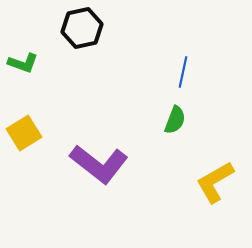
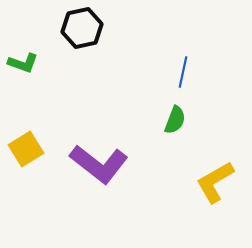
yellow square: moved 2 px right, 16 px down
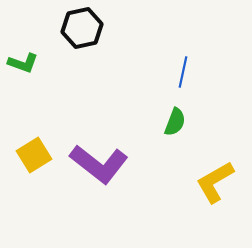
green semicircle: moved 2 px down
yellow square: moved 8 px right, 6 px down
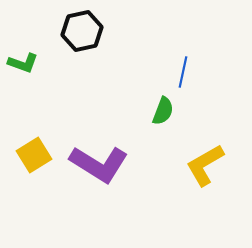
black hexagon: moved 3 px down
green semicircle: moved 12 px left, 11 px up
purple L-shape: rotated 6 degrees counterclockwise
yellow L-shape: moved 10 px left, 17 px up
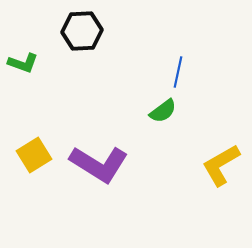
black hexagon: rotated 9 degrees clockwise
blue line: moved 5 px left
green semicircle: rotated 32 degrees clockwise
yellow L-shape: moved 16 px right
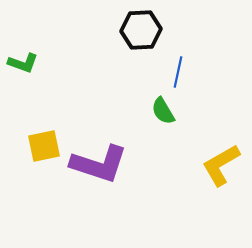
black hexagon: moved 59 px right, 1 px up
green semicircle: rotated 96 degrees clockwise
yellow square: moved 10 px right, 9 px up; rotated 20 degrees clockwise
purple L-shape: rotated 14 degrees counterclockwise
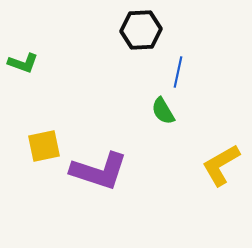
purple L-shape: moved 7 px down
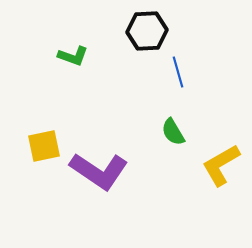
black hexagon: moved 6 px right, 1 px down
green L-shape: moved 50 px right, 7 px up
blue line: rotated 28 degrees counterclockwise
green semicircle: moved 10 px right, 21 px down
purple L-shape: rotated 16 degrees clockwise
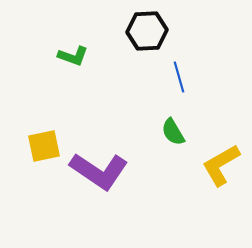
blue line: moved 1 px right, 5 px down
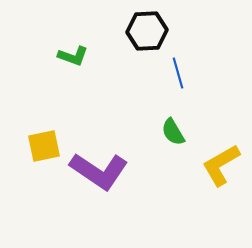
blue line: moved 1 px left, 4 px up
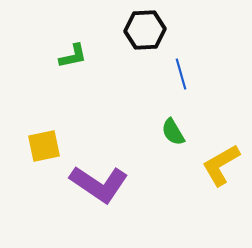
black hexagon: moved 2 px left, 1 px up
green L-shape: rotated 32 degrees counterclockwise
blue line: moved 3 px right, 1 px down
purple L-shape: moved 13 px down
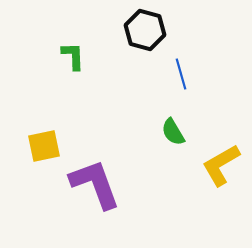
black hexagon: rotated 18 degrees clockwise
green L-shape: rotated 80 degrees counterclockwise
purple L-shape: moved 4 px left; rotated 144 degrees counterclockwise
